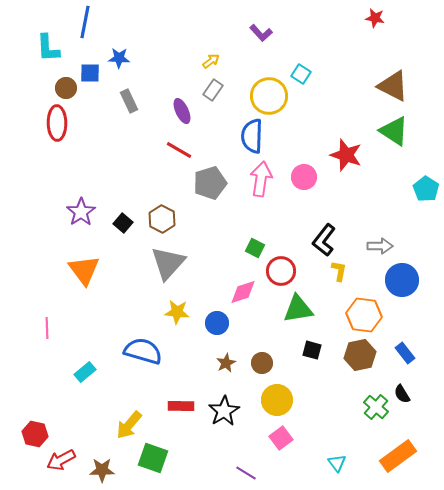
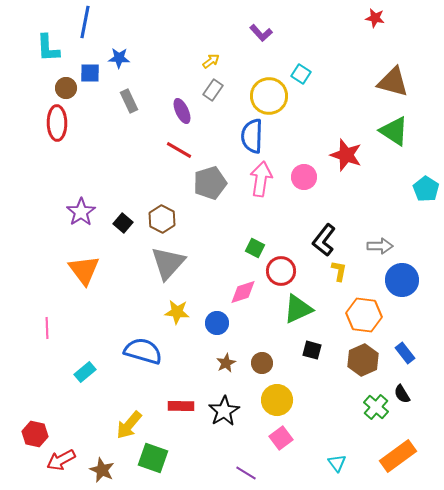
brown triangle at (393, 86): moved 4 px up; rotated 12 degrees counterclockwise
green triangle at (298, 309): rotated 16 degrees counterclockwise
brown hexagon at (360, 355): moved 3 px right, 5 px down; rotated 12 degrees counterclockwise
brown star at (102, 470): rotated 25 degrees clockwise
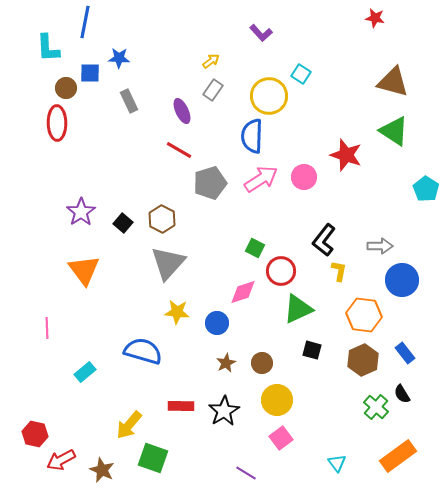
pink arrow at (261, 179): rotated 48 degrees clockwise
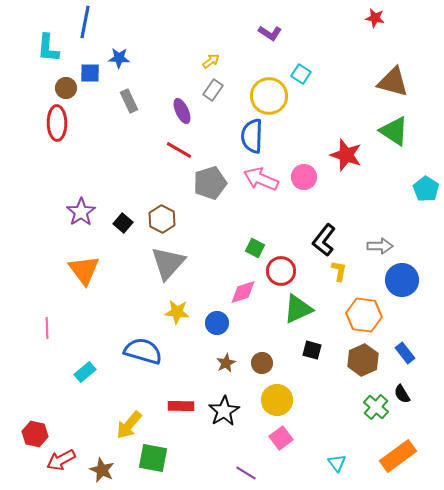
purple L-shape at (261, 33): moved 9 px right; rotated 15 degrees counterclockwise
cyan L-shape at (48, 48): rotated 8 degrees clockwise
pink arrow at (261, 179): rotated 124 degrees counterclockwise
green square at (153, 458): rotated 8 degrees counterclockwise
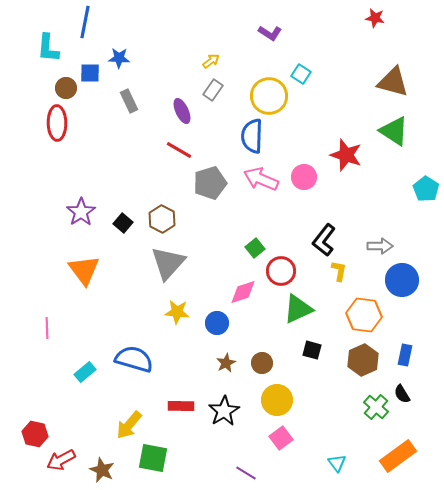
green square at (255, 248): rotated 24 degrees clockwise
blue semicircle at (143, 351): moved 9 px left, 8 px down
blue rectangle at (405, 353): moved 2 px down; rotated 50 degrees clockwise
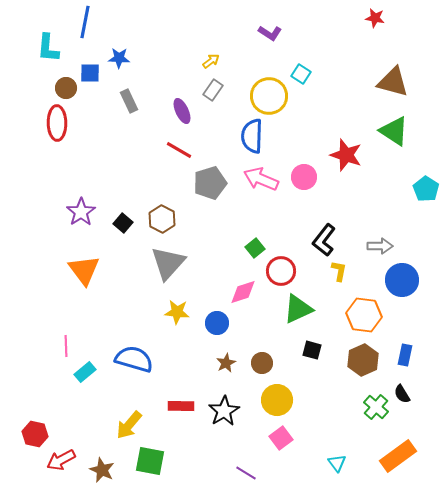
pink line at (47, 328): moved 19 px right, 18 px down
green square at (153, 458): moved 3 px left, 3 px down
